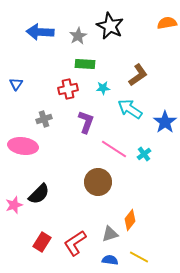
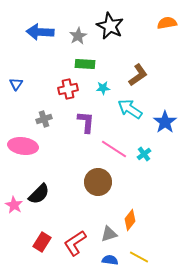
purple L-shape: rotated 15 degrees counterclockwise
pink star: rotated 24 degrees counterclockwise
gray triangle: moved 1 px left
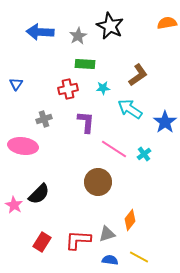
gray triangle: moved 2 px left
red L-shape: moved 3 px right, 3 px up; rotated 36 degrees clockwise
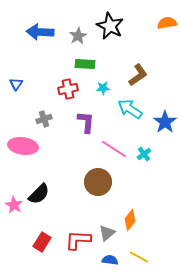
gray triangle: moved 1 px up; rotated 24 degrees counterclockwise
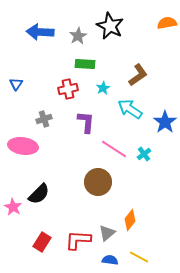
cyan star: rotated 24 degrees counterclockwise
pink star: moved 1 px left, 2 px down
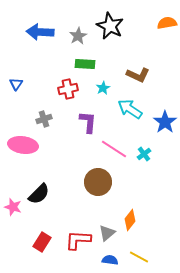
brown L-shape: rotated 60 degrees clockwise
purple L-shape: moved 2 px right
pink ellipse: moved 1 px up
pink star: rotated 12 degrees counterclockwise
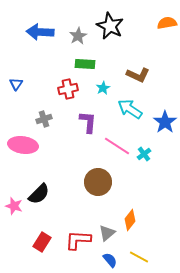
pink line: moved 3 px right, 3 px up
pink star: moved 1 px right, 1 px up
blue semicircle: rotated 42 degrees clockwise
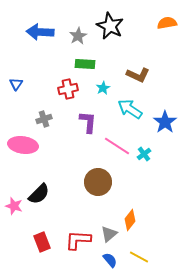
gray triangle: moved 2 px right, 1 px down
red rectangle: rotated 54 degrees counterclockwise
